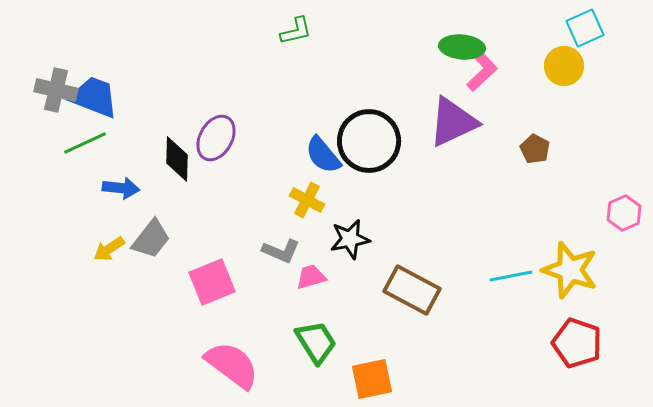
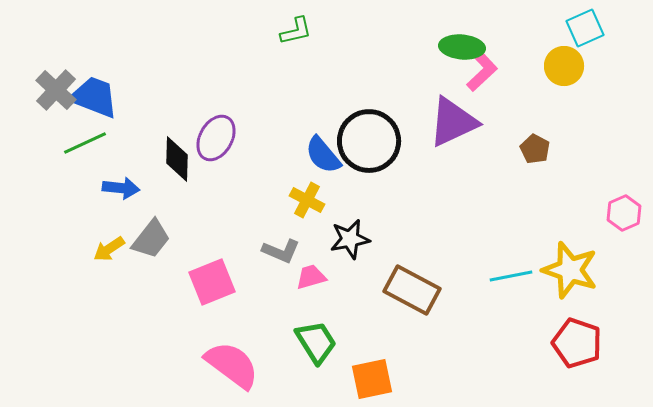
gray cross: rotated 30 degrees clockwise
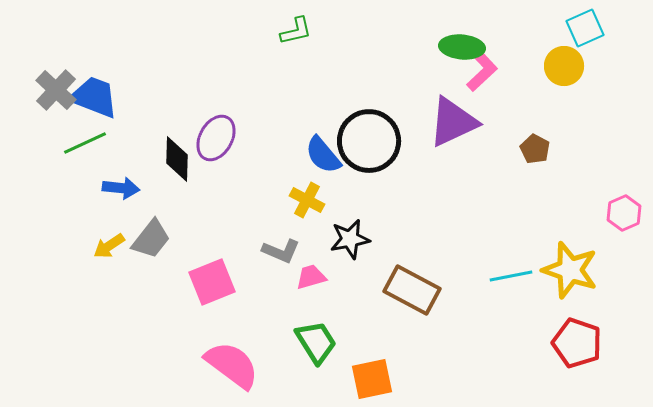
yellow arrow: moved 3 px up
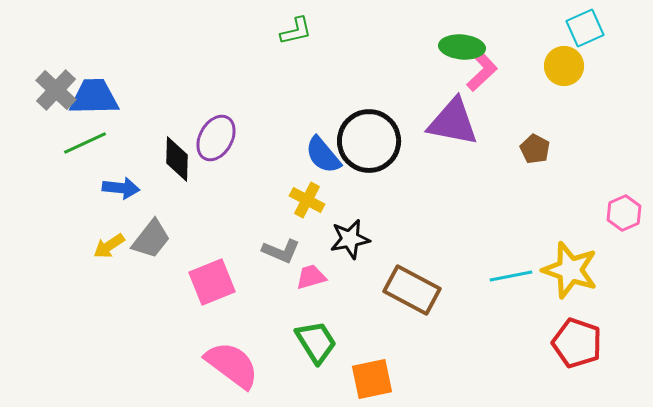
blue trapezoid: rotated 22 degrees counterclockwise
purple triangle: rotated 36 degrees clockwise
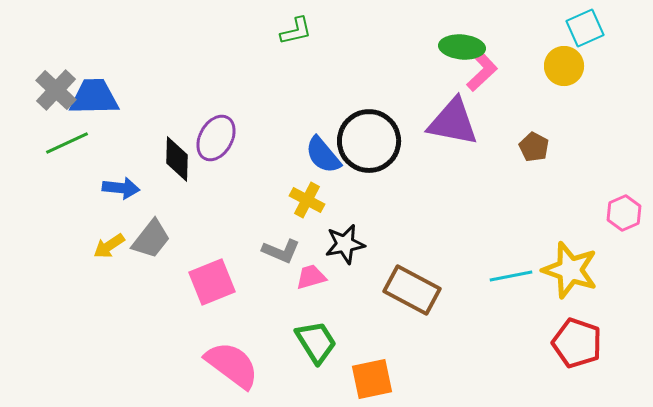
green line: moved 18 px left
brown pentagon: moved 1 px left, 2 px up
black star: moved 5 px left, 5 px down
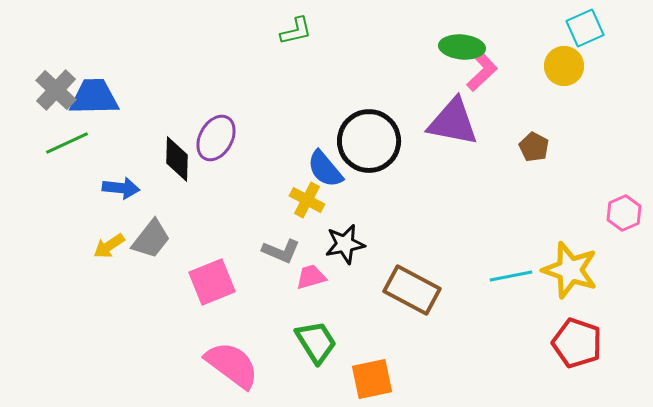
blue semicircle: moved 2 px right, 14 px down
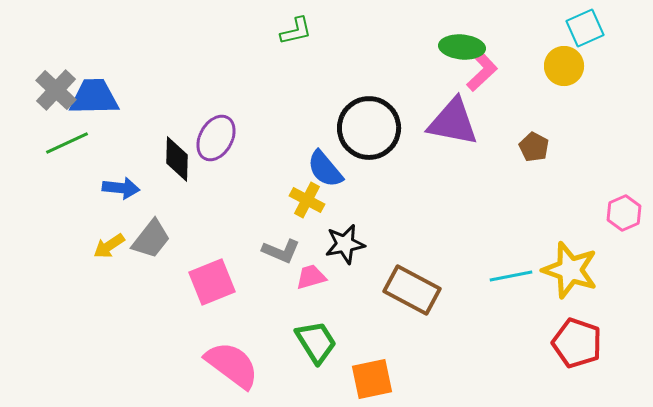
black circle: moved 13 px up
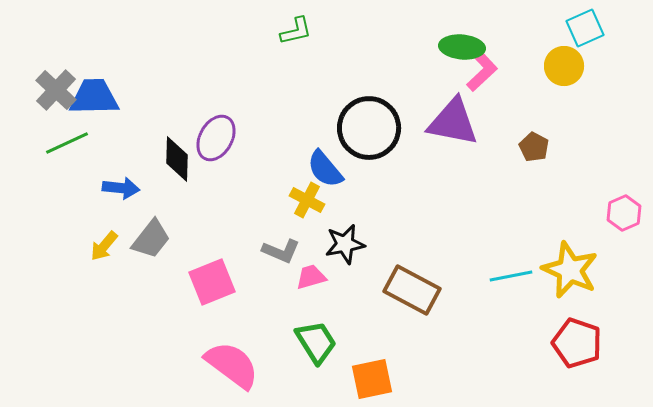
yellow arrow: moved 5 px left; rotated 16 degrees counterclockwise
yellow star: rotated 6 degrees clockwise
